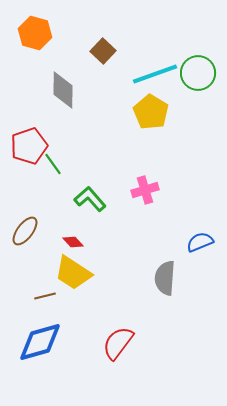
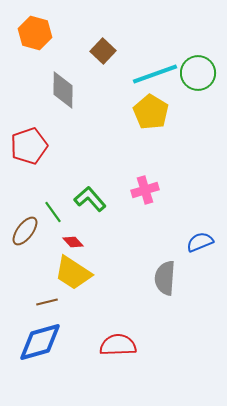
green line: moved 48 px down
brown line: moved 2 px right, 6 px down
red semicircle: moved 2 px down; rotated 51 degrees clockwise
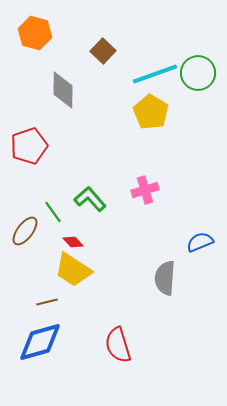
yellow trapezoid: moved 3 px up
red semicircle: rotated 105 degrees counterclockwise
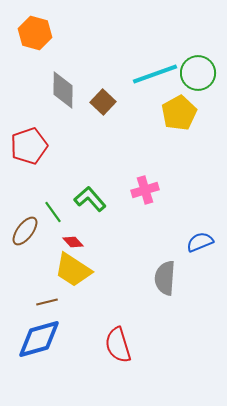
brown square: moved 51 px down
yellow pentagon: moved 28 px right, 1 px down; rotated 12 degrees clockwise
blue diamond: moved 1 px left, 3 px up
